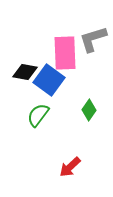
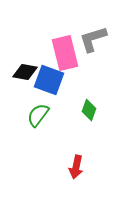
pink rectangle: rotated 12 degrees counterclockwise
blue square: rotated 16 degrees counterclockwise
green diamond: rotated 15 degrees counterclockwise
red arrow: moved 6 px right; rotated 35 degrees counterclockwise
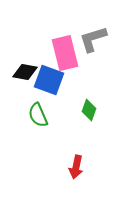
green semicircle: rotated 60 degrees counterclockwise
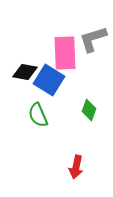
pink rectangle: rotated 12 degrees clockwise
blue square: rotated 12 degrees clockwise
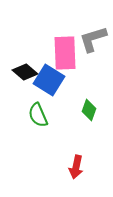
black diamond: rotated 30 degrees clockwise
